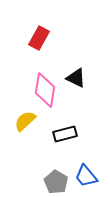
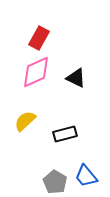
pink diamond: moved 9 px left, 18 px up; rotated 56 degrees clockwise
gray pentagon: moved 1 px left
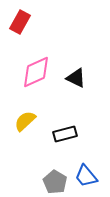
red rectangle: moved 19 px left, 16 px up
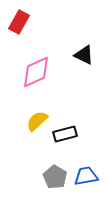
red rectangle: moved 1 px left
black triangle: moved 8 px right, 23 px up
yellow semicircle: moved 12 px right
blue trapezoid: rotated 120 degrees clockwise
gray pentagon: moved 5 px up
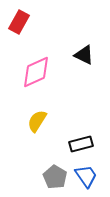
yellow semicircle: rotated 15 degrees counterclockwise
black rectangle: moved 16 px right, 10 px down
blue trapezoid: rotated 65 degrees clockwise
